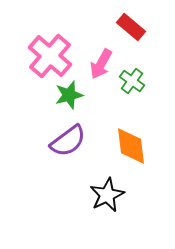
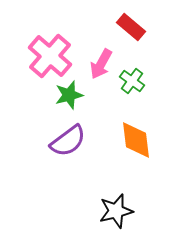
orange diamond: moved 5 px right, 6 px up
black star: moved 9 px right, 16 px down; rotated 12 degrees clockwise
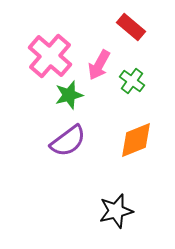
pink arrow: moved 2 px left, 1 px down
orange diamond: rotated 75 degrees clockwise
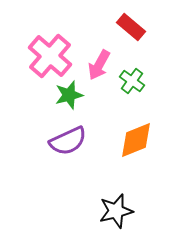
purple semicircle: rotated 12 degrees clockwise
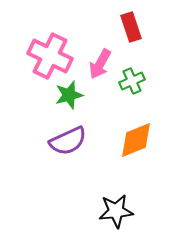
red rectangle: rotated 32 degrees clockwise
pink cross: rotated 15 degrees counterclockwise
pink arrow: moved 1 px right, 1 px up
green cross: rotated 30 degrees clockwise
black star: rotated 8 degrees clockwise
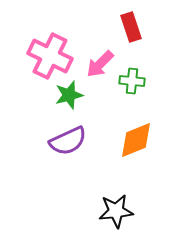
pink arrow: rotated 16 degrees clockwise
green cross: rotated 30 degrees clockwise
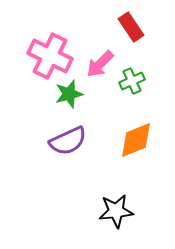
red rectangle: rotated 16 degrees counterclockwise
green cross: rotated 30 degrees counterclockwise
green star: moved 1 px up
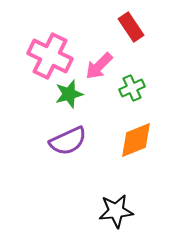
pink arrow: moved 1 px left, 2 px down
green cross: moved 7 px down
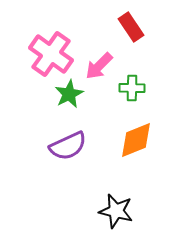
pink cross: moved 1 px right, 2 px up; rotated 9 degrees clockwise
green cross: rotated 25 degrees clockwise
green star: rotated 12 degrees counterclockwise
purple semicircle: moved 5 px down
black star: rotated 20 degrees clockwise
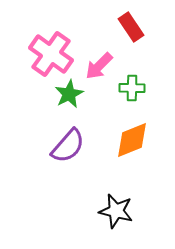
orange diamond: moved 4 px left
purple semicircle: rotated 24 degrees counterclockwise
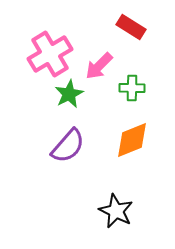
red rectangle: rotated 24 degrees counterclockwise
pink cross: moved 1 px left; rotated 24 degrees clockwise
black star: rotated 12 degrees clockwise
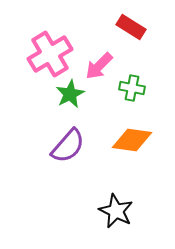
green cross: rotated 10 degrees clockwise
green star: moved 1 px right
orange diamond: rotated 30 degrees clockwise
